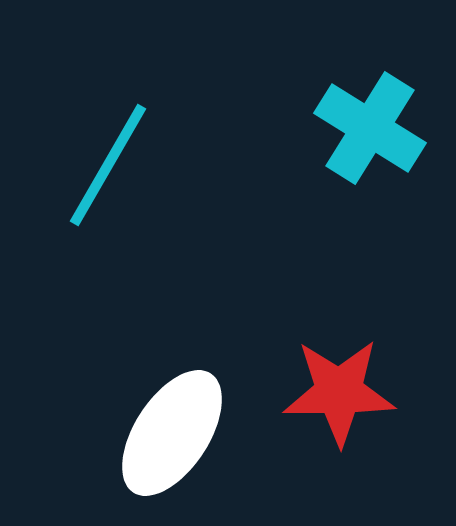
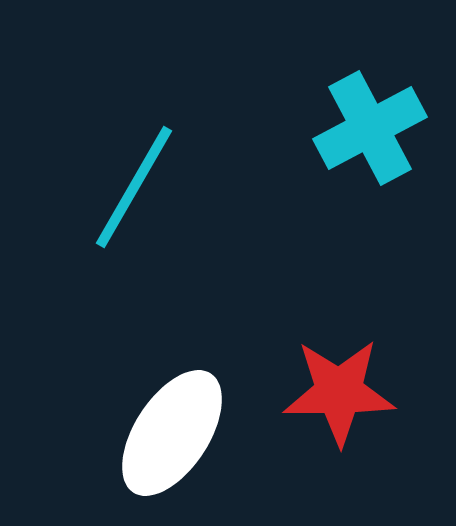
cyan cross: rotated 30 degrees clockwise
cyan line: moved 26 px right, 22 px down
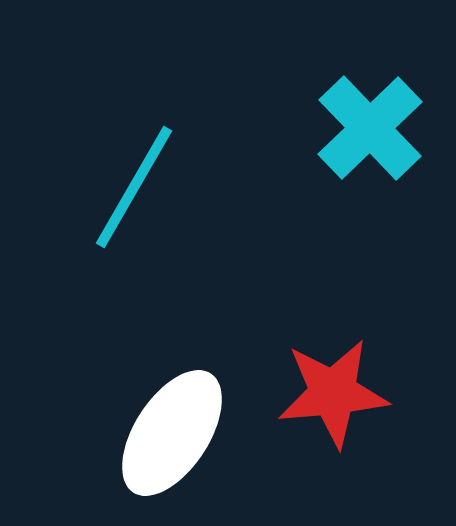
cyan cross: rotated 16 degrees counterclockwise
red star: moved 6 px left, 1 px down; rotated 5 degrees counterclockwise
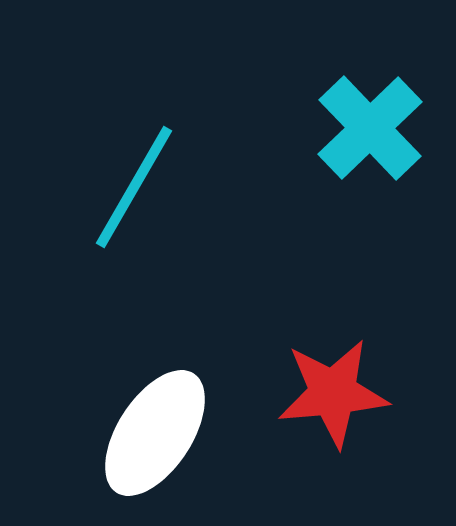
white ellipse: moved 17 px left
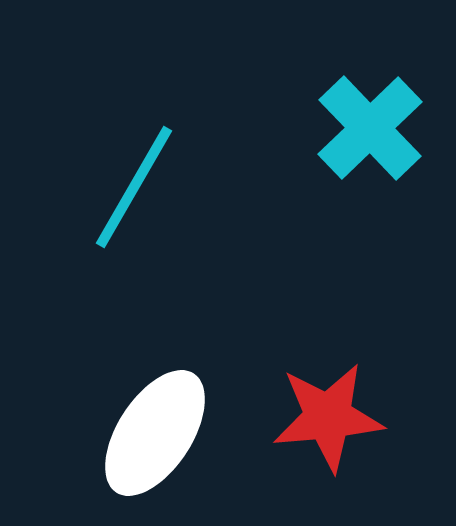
red star: moved 5 px left, 24 px down
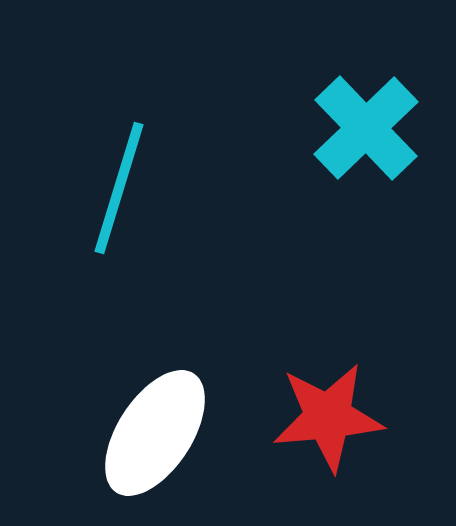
cyan cross: moved 4 px left
cyan line: moved 15 px left, 1 px down; rotated 13 degrees counterclockwise
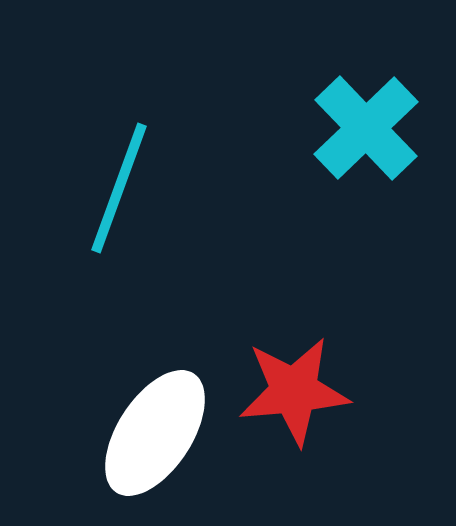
cyan line: rotated 3 degrees clockwise
red star: moved 34 px left, 26 px up
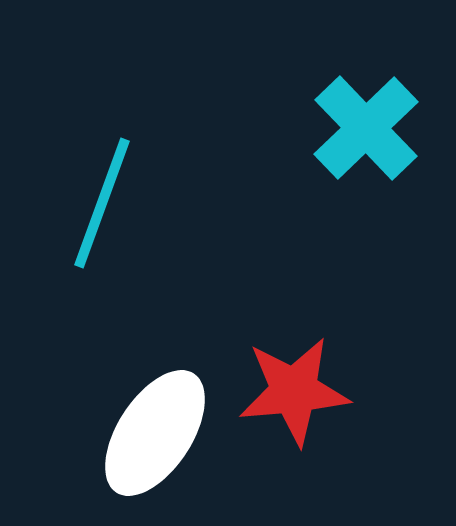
cyan line: moved 17 px left, 15 px down
